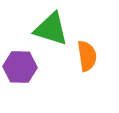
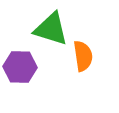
orange semicircle: moved 4 px left
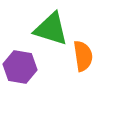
purple hexagon: rotated 8 degrees clockwise
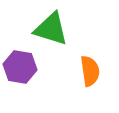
orange semicircle: moved 7 px right, 15 px down
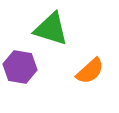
orange semicircle: rotated 56 degrees clockwise
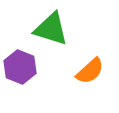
purple hexagon: rotated 12 degrees clockwise
